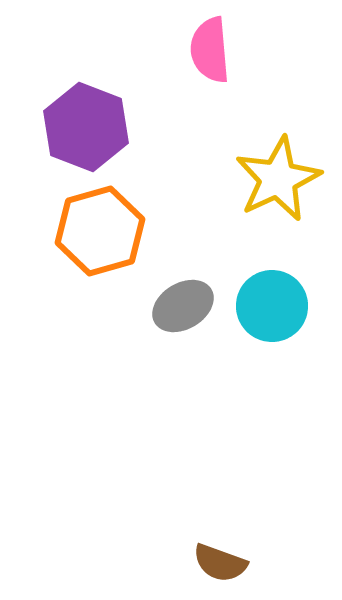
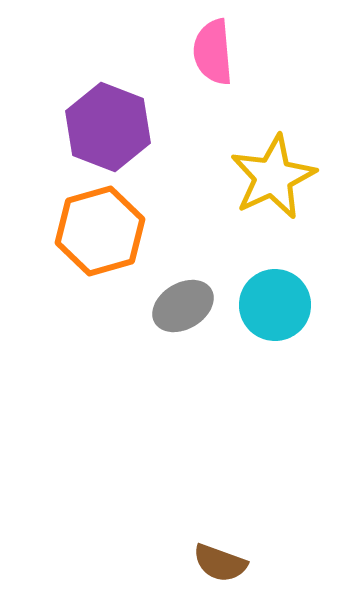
pink semicircle: moved 3 px right, 2 px down
purple hexagon: moved 22 px right
yellow star: moved 5 px left, 2 px up
cyan circle: moved 3 px right, 1 px up
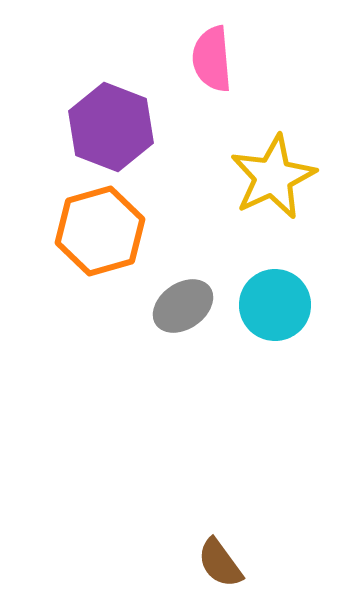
pink semicircle: moved 1 px left, 7 px down
purple hexagon: moved 3 px right
gray ellipse: rotated 4 degrees counterclockwise
brown semicircle: rotated 34 degrees clockwise
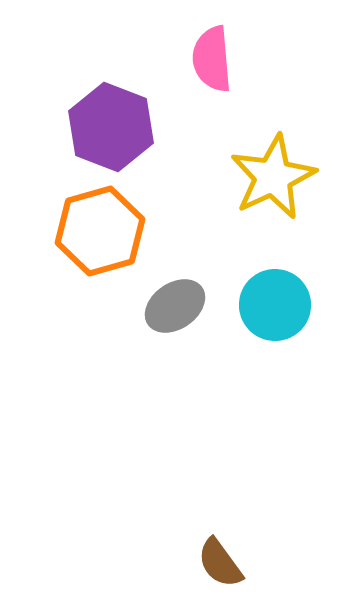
gray ellipse: moved 8 px left
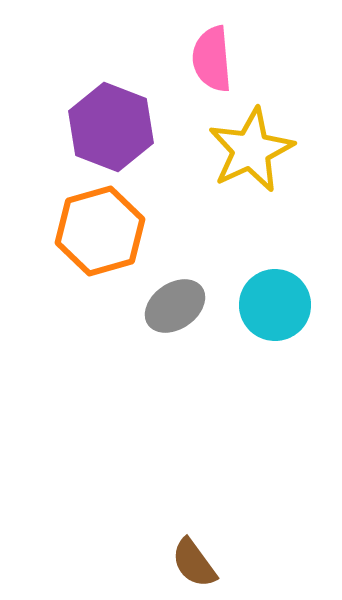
yellow star: moved 22 px left, 27 px up
brown semicircle: moved 26 px left
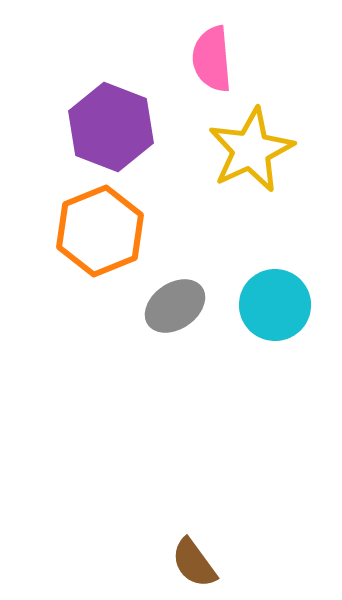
orange hexagon: rotated 6 degrees counterclockwise
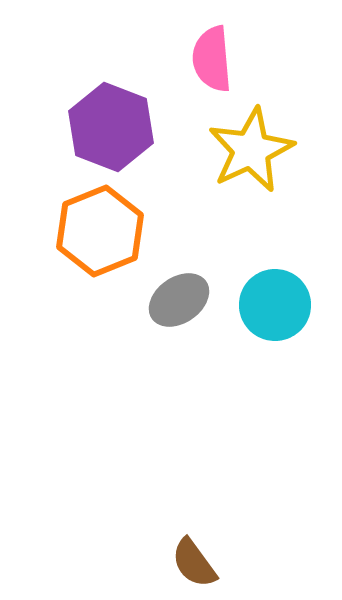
gray ellipse: moved 4 px right, 6 px up
